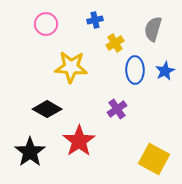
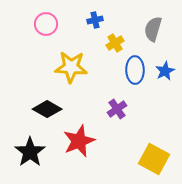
red star: rotated 12 degrees clockwise
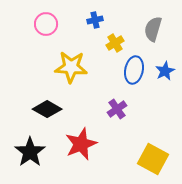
blue ellipse: moved 1 px left; rotated 12 degrees clockwise
red star: moved 2 px right, 3 px down
yellow square: moved 1 px left
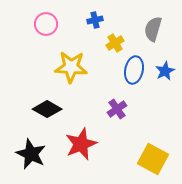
black star: moved 1 px right, 2 px down; rotated 12 degrees counterclockwise
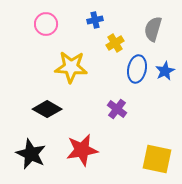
blue ellipse: moved 3 px right, 1 px up
purple cross: rotated 18 degrees counterclockwise
red star: moved 1 px right, 6 px down; rotated 12 degrees clockwise
yellow square: moved 4 px right; rotated 16 degrees counterclockwise
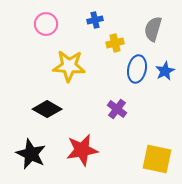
yellow cross: rotated 18 degrees clockwise
yellow star: moved 2 px left, 1 px up
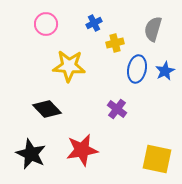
blue cross: moved 1 px left, 3 px down; rotated 14 degrees counterclockwise
black diamond: rotated 16 degrees clockwise
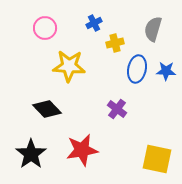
pink circle: moved 1 px left, 4 px down
blue star: moved 1 px right; rotated 30 degrees clockwise
black star: rotated 12 degrees clockwise
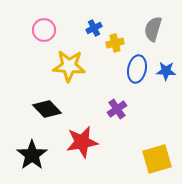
blue cross: moved 5 px down
pink circle: moved 1 px left, 2 px down
purple cross: rotated 18 degrees clockwise
red star: moved 8 px up
black star: moved 1 px right, 1 px down
yellow square: rotated 28 degrees counterclockwise
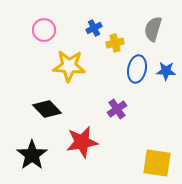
yellow square: moved 4 px down; rotated 24 degrees clockwise
